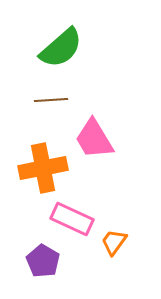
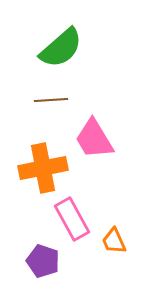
pink rectangle: rotated 36 degrees clockwise
orange trapezoid: moved 1 px up; rotated 60 degrees counterclockwise
purple pentagon: rotated 12 degrees counterclockwise
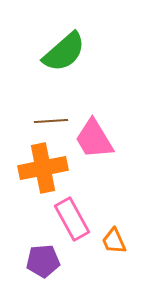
green semicircle: moved 3 px right, 4 px down
brown line: moved 21 px down
purple pentagon: rotated 24 degrees counterclockwise
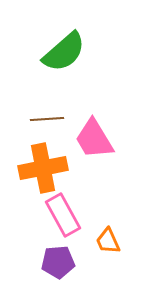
brown line: moved 4 px left, 2 px up
pink rectangle: moved 9 px left, 4 px up
orange trapezoid: moved 6 px left
purple pentagon: moved 15 px right, 1 px down
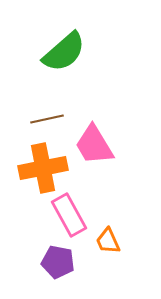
brown line: rotated 8 degrees counterclockwise
pink trapezoid: moved 6 px down
pink rectangle: moved 6 px right
purple pentagon: rotated 16 degrees clockwise
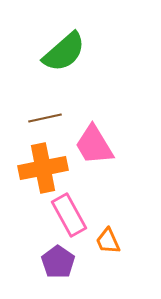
brown line: moved 2 px left, 1 px up
purple pentagon: rotated 24 degrees clockwise
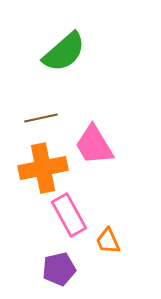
brown line: moved 4 px left
purple pentagon: moved 1 px right, 7 px down; rotated 24 degrees clockwise
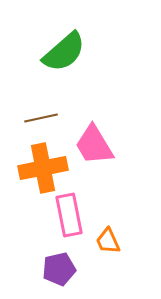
pink rectangle: rotated 18 degrees clockwise
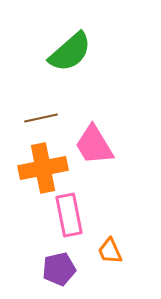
green semicircle: moved 6 px right
orange trapezoid: moved 2 px right, 10 px down
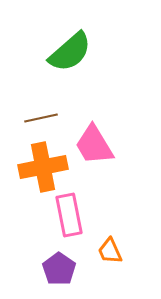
orange cross: moved 1 px up
purple pentagon: rotated 24 degrees counterclockwise
